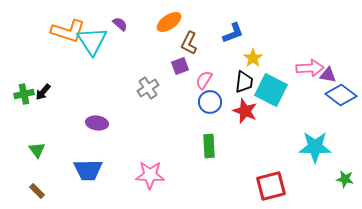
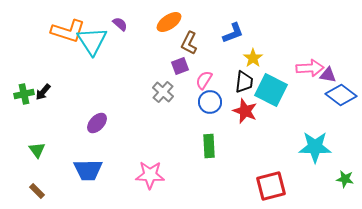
gray cross: moved 15 px right, 4 px down; rotated 15 degrees counterclockwise
purple ellipse: rotated 55 degrees counterclockwise
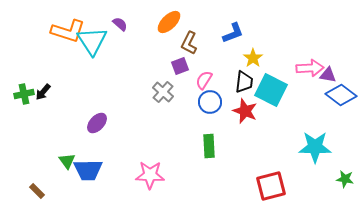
orange ellipse: rotated 10 degrees counterclockwise
green triangle: moved 30 px right, 11 px down
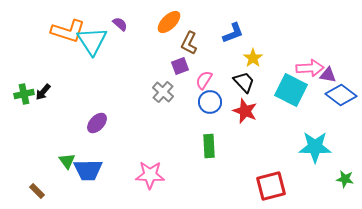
black trapezoid: rotated 50 degrees counterclockwise
cyan square: moved 20 px right
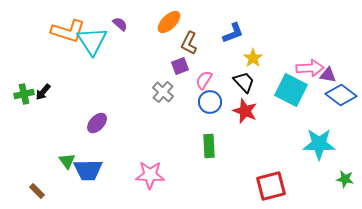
cyan star: moved 4 px right, 3 px up
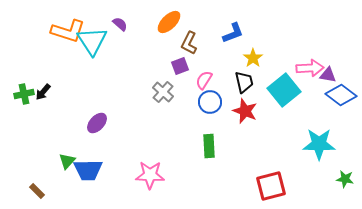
black trapezoid: rotated 30 degrees clockwise
cyan square: moved 7 px left; rotated 24 degrees clockwise
green triangle: rotated 18 degrees clockwise
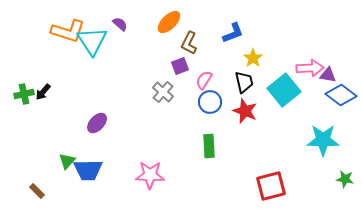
cyan star: moved 4 px right, 4 px up
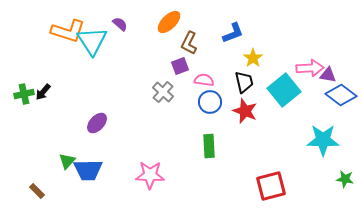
pink semicircle: rotated 66 degrees clockwise
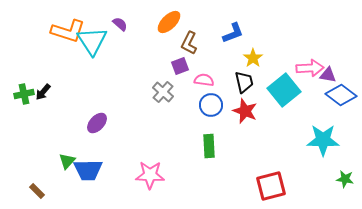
blue circle: moved 1 px right, 3 px down
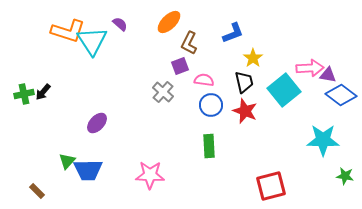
green star: moved 3 px up
